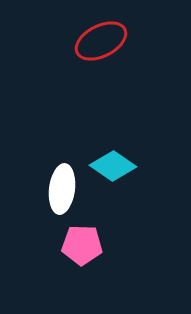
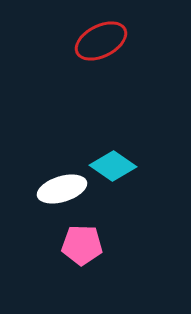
white ellipse: rotated 66 degrees clockwise
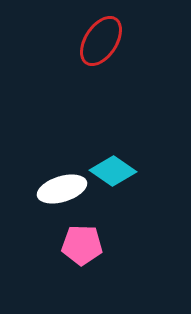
red ellipse: rotated 30 degrees counterclockwise
cyan diamond: moved 5 px down
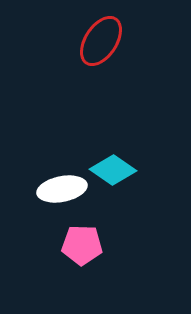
cyan diamond: moved 1 px up
white ellipse: rotated 6 degrees clockwise
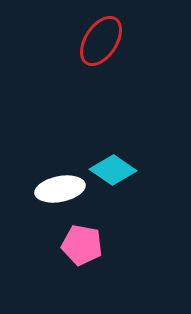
white ellipse: moved 2 px left
pink pentagon: rotated 9 degrees clockwise
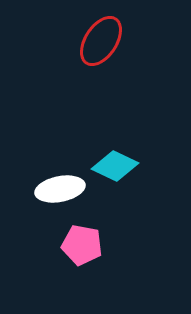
cyan diamond: moved 2 px right, 4 px up; rotated 9 degrees counterclockwise
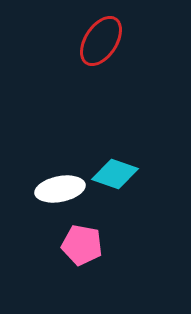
cyan diamond: moved 8 px down; rotated 6 degrees counterclockwise
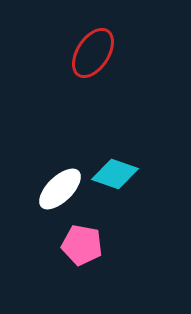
red ellipse: moved 8 px left, 12 px down
white ellipse: rotated 33 degrees counterclockwise
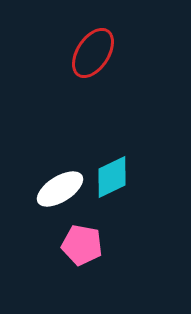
cyan diamond: moved 3 px left, 3 px down; rotated 45 degrees counterclockwise
white ellipse: rotated 12 degrees clockwise
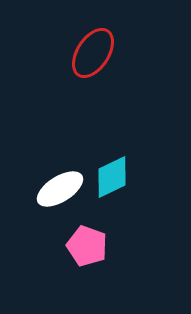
pink pentagon: moved 5 px right, 1 px down; rotated 9 degrees clockwise
